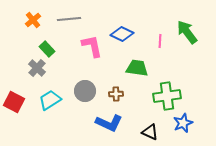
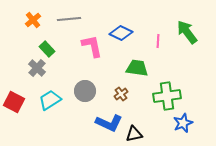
blue diamond: moved 1 px left, 1 px up
pink line: moved 2 px left
brown cross: moved 5 px right; rotated 32 degrees counterclockwise
black triangle: moved 16 px left, 2 px down; rotated 36 degrees counterclockwise
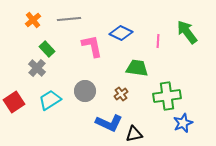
red square: rotated 30 degrees clockwise
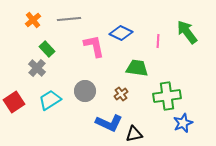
pink L-shape: moved 2 px right
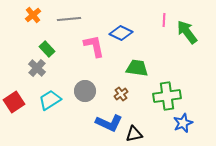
orange cross: moved 5 px up
pink line: moved 6 px right, 21 px up
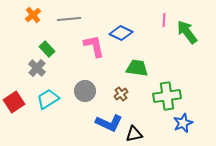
cyan trapezoid: moved 2 px left, 1 px up
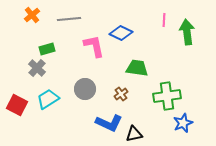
orange cross: moved 1 px left
green arrow: rotated 30 degrees clockwise
green rectangle: rotated 63 degrees counterclockwise
gray circle: moved 2 px up
red square: moved 3 px right, 3 px down; rotated 30 degrees counterclockwise
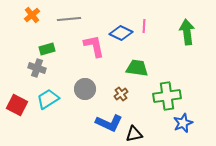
pink line: moved 20 px left, 6 px down
gray cross: rotated 24 degrees counterclockwise
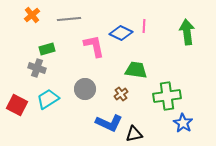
green trapezoid: moved 1 px left, 2 px down
blue star: rotated 18 degrees counterclockwise
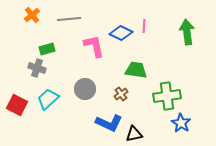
cyan trapezoid: rotated 10 degrees counterclockwise
blue star: moved 2 px left
